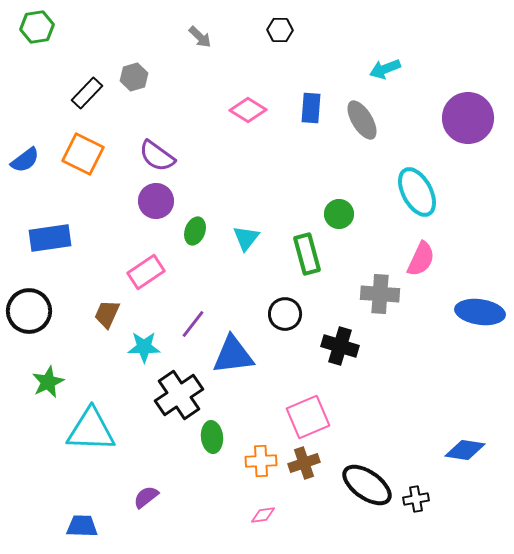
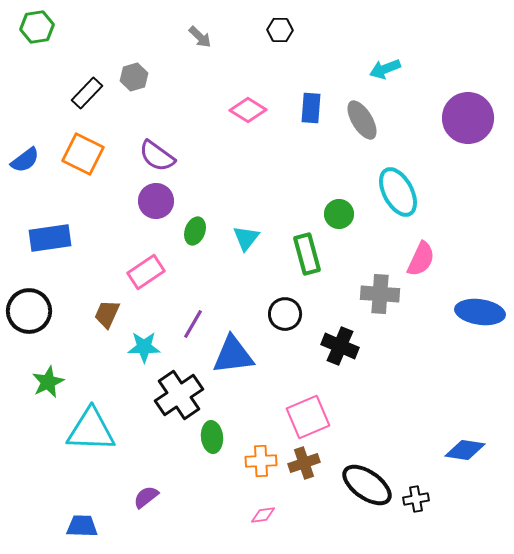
cyan ellipse at (417, 192): moved 19 px left
purple line at (193, 324): rotated 8 degrees counterclockwise
black cross at (340, 346): rotated 6 degrees clockwise
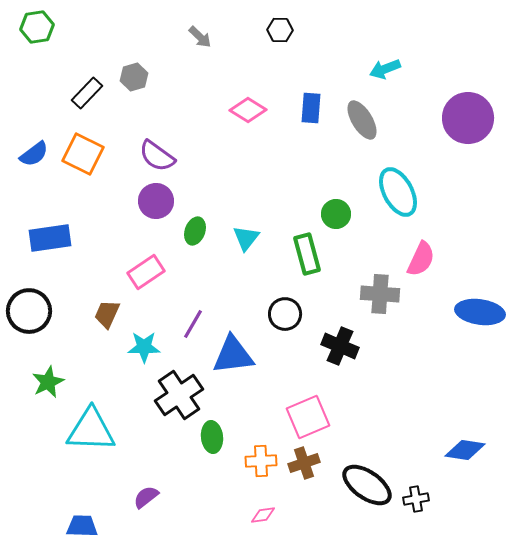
blue semicircle at (25, 160): moved 9 px right, 6 px up
green circle at (339, 214): moved 3 px left
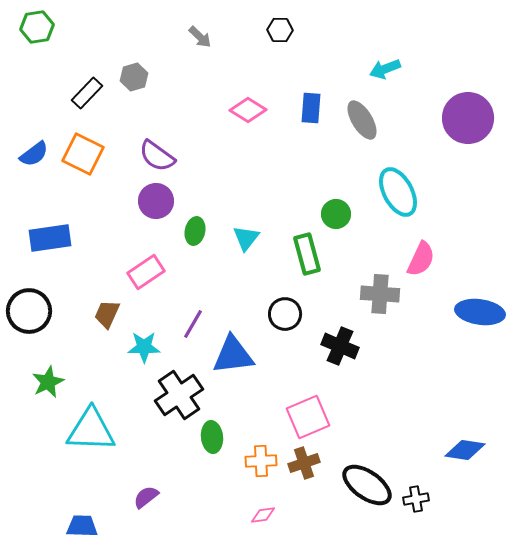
green ellipse at (195, 231): rotated 8 degrees counterclockwise
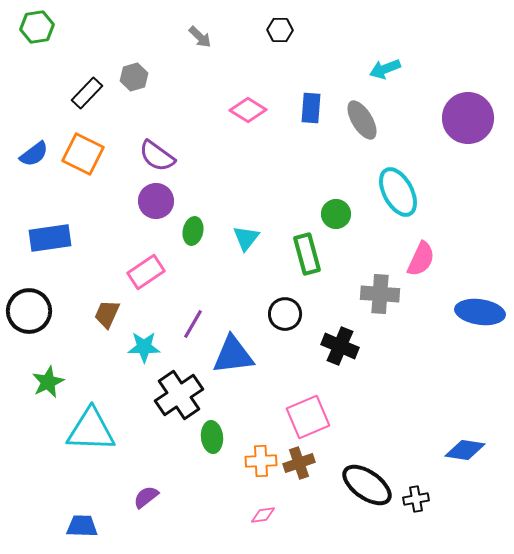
green ellipse at (195, 231): moved 2 px left
brown cross at (304, 463): moved 5 px left
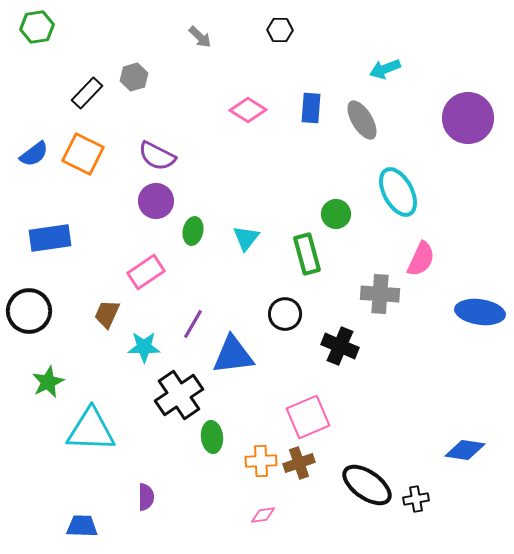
purple semicircle at (157, 156): rotated 9 degrees counterclockwise
purple semicircle at (146, 497): rotated 128 degrees clockwise
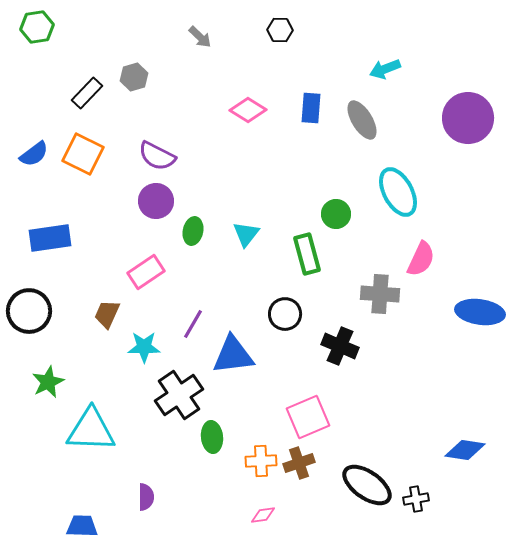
cyan triangle at (246, 238): moved 4 px up
